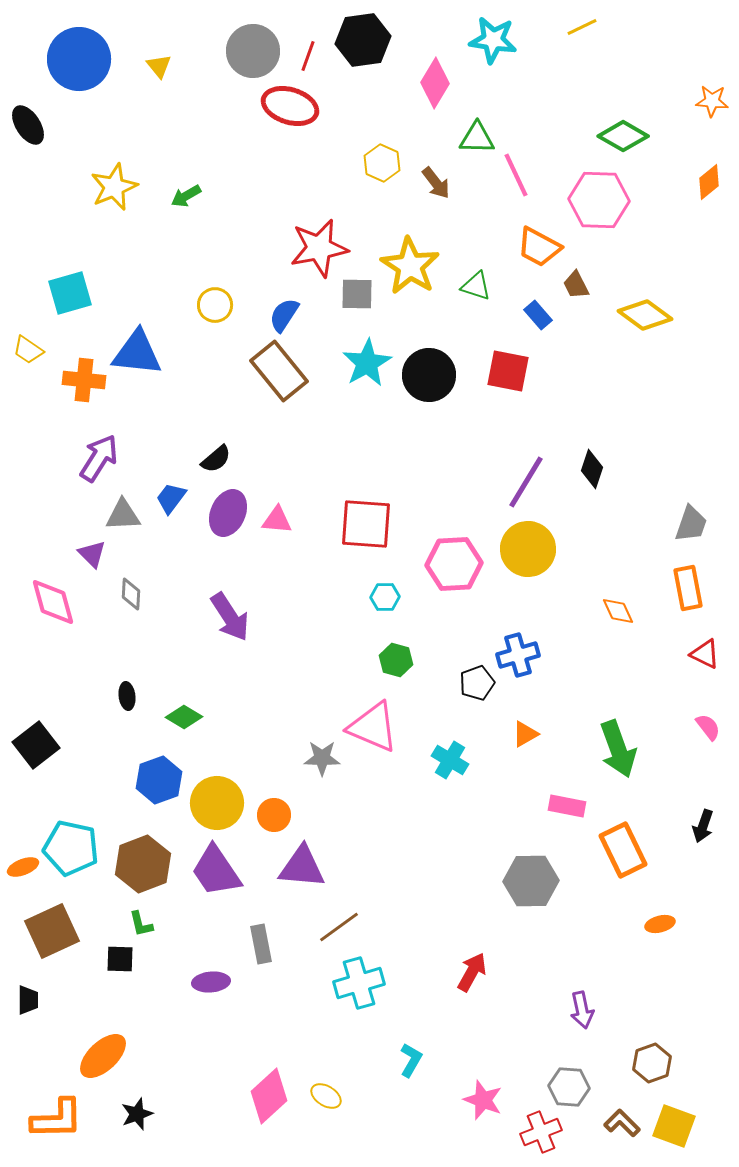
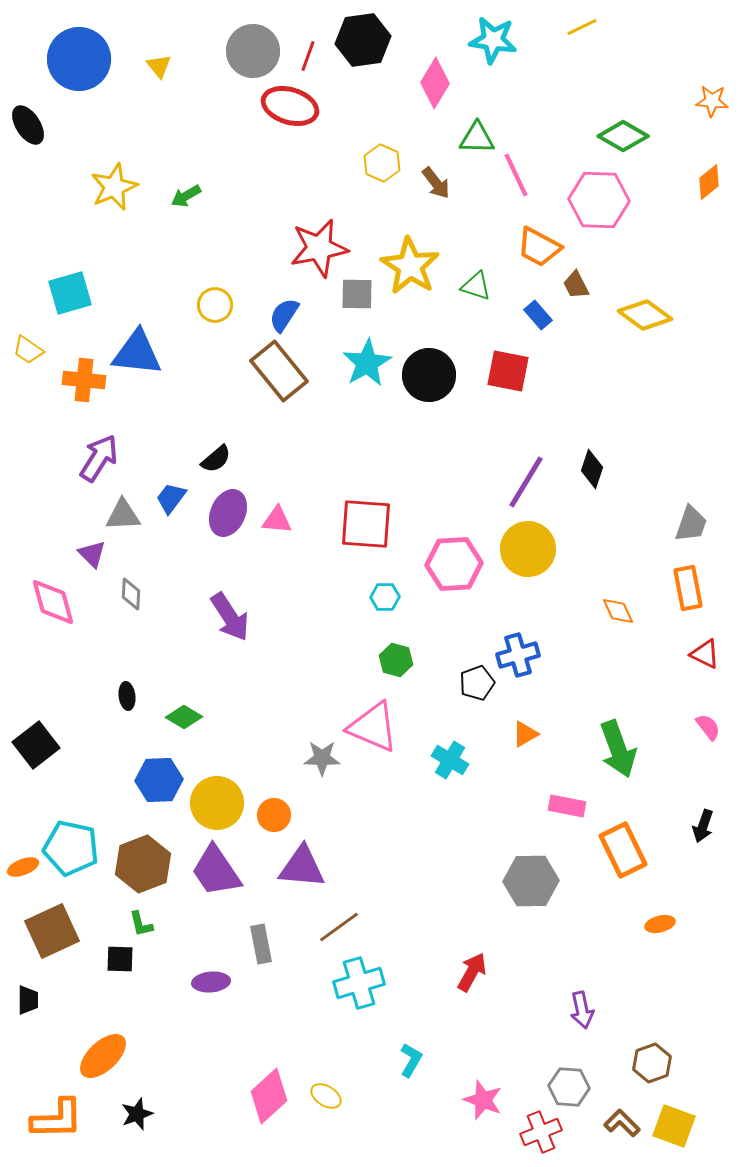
blue hexagon at (159, 780): rotated 18 degrees clockwise
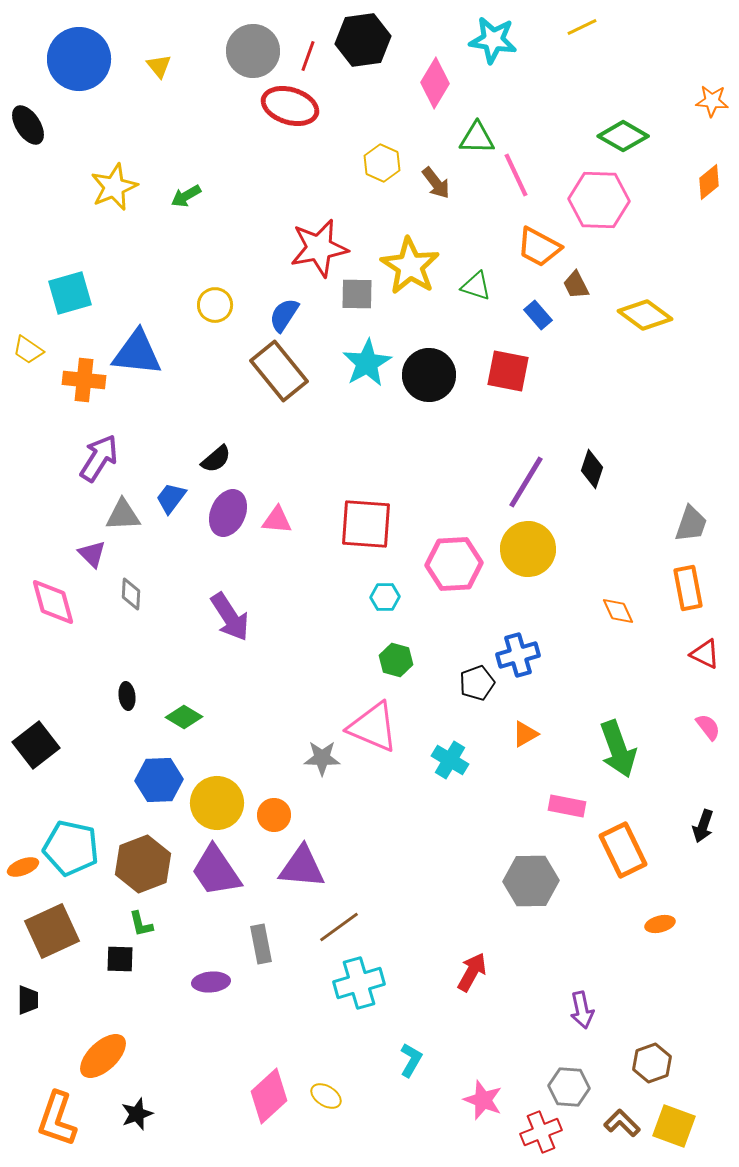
orange L-shape at (57, 1119): rotated 110 degrees clockwise
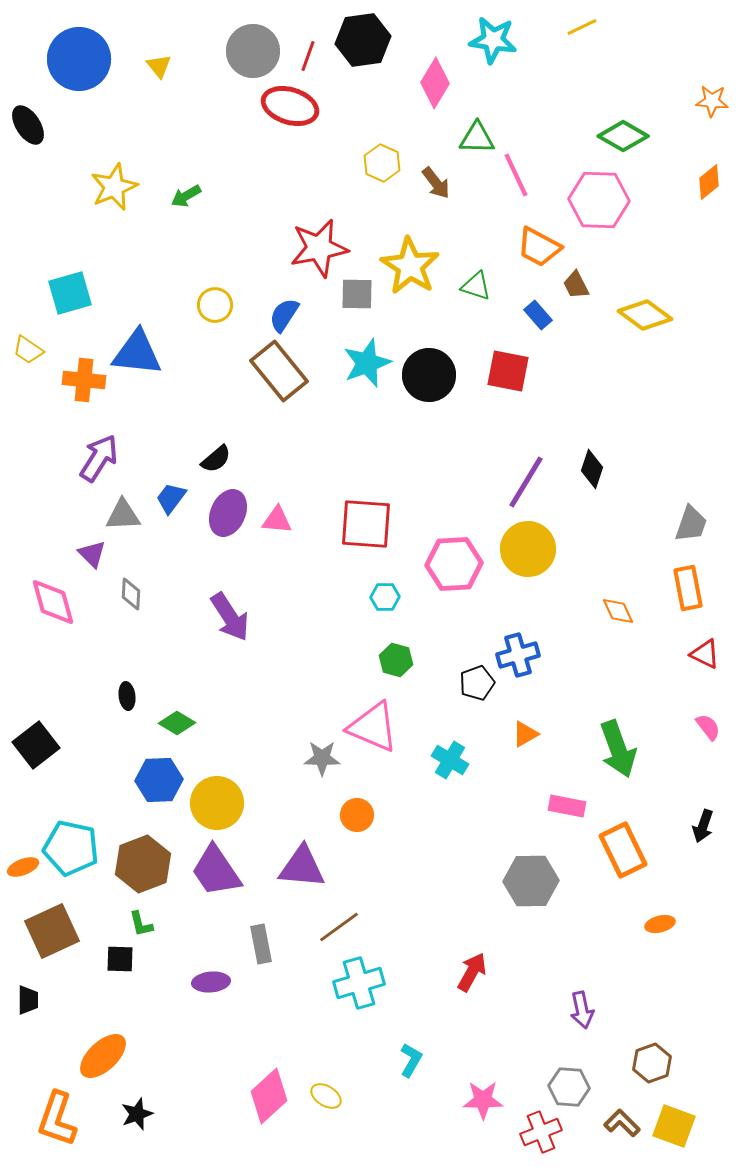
cyan star at (367, 363): rotated 9 degrees clockwise
green diamond at (184, 717): moved 7 px left, 6 px down
orange circle at (274, 815): moved 83 px right
pink star at (483, 1100): rotated 21 degrees counterclockwise
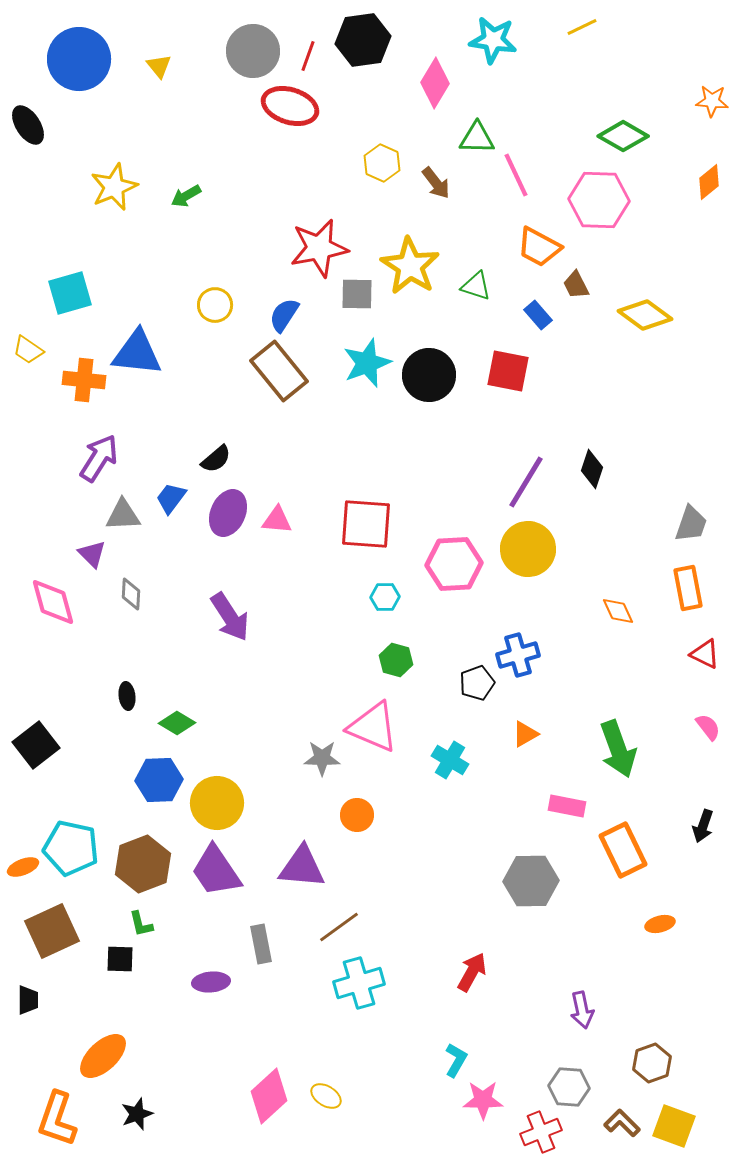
cyan L-shape at (411, 1060): moved 45 px right
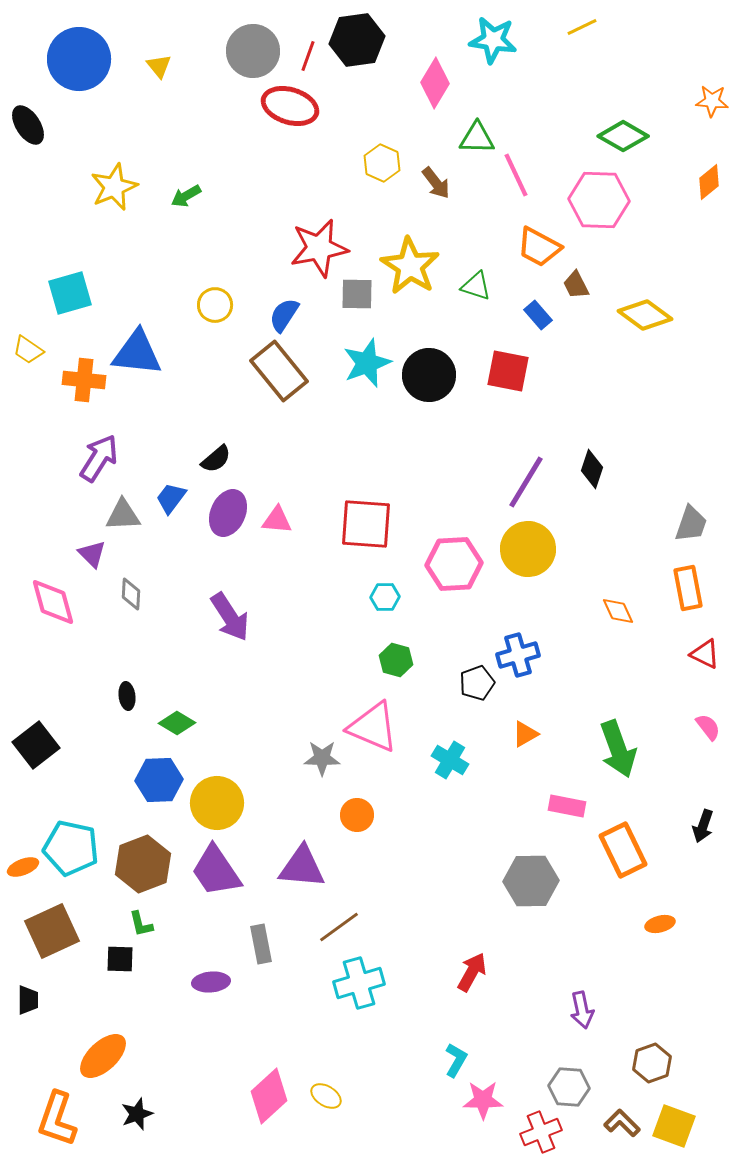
black hexagon at (363, 40): moved 6 px left
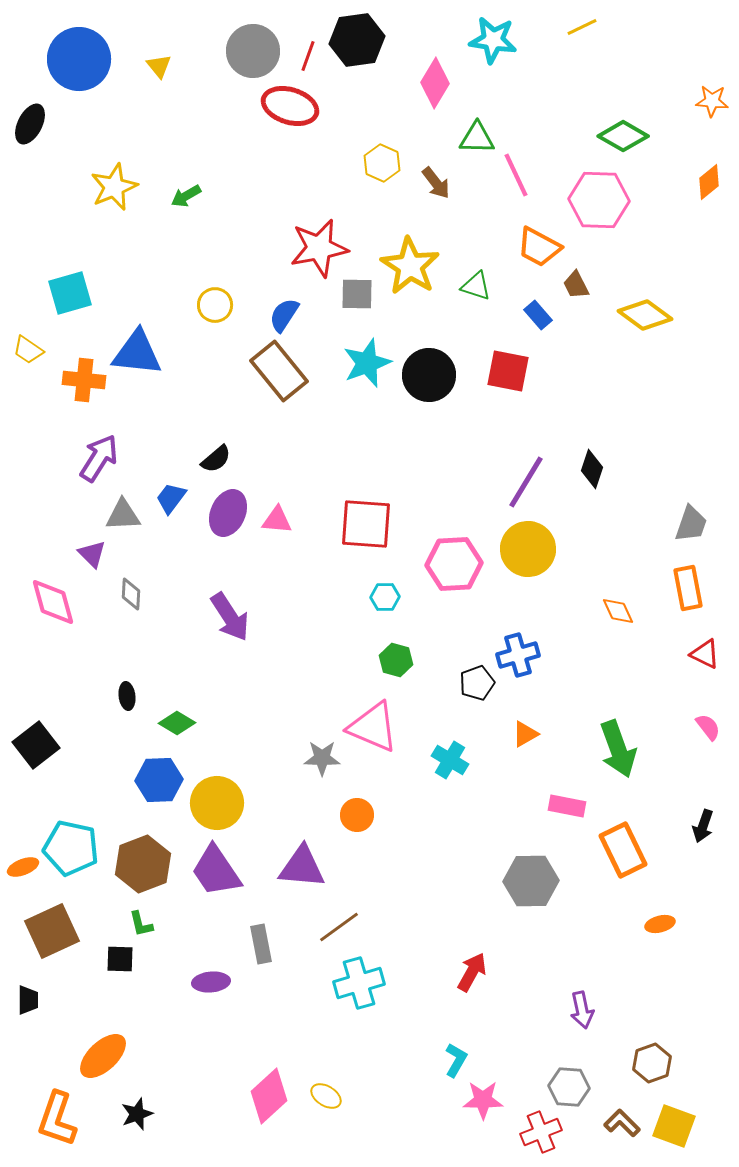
black ellipse at (28, 125): moved 2 px right, 1 px up; rotated 60 degrees clockwise
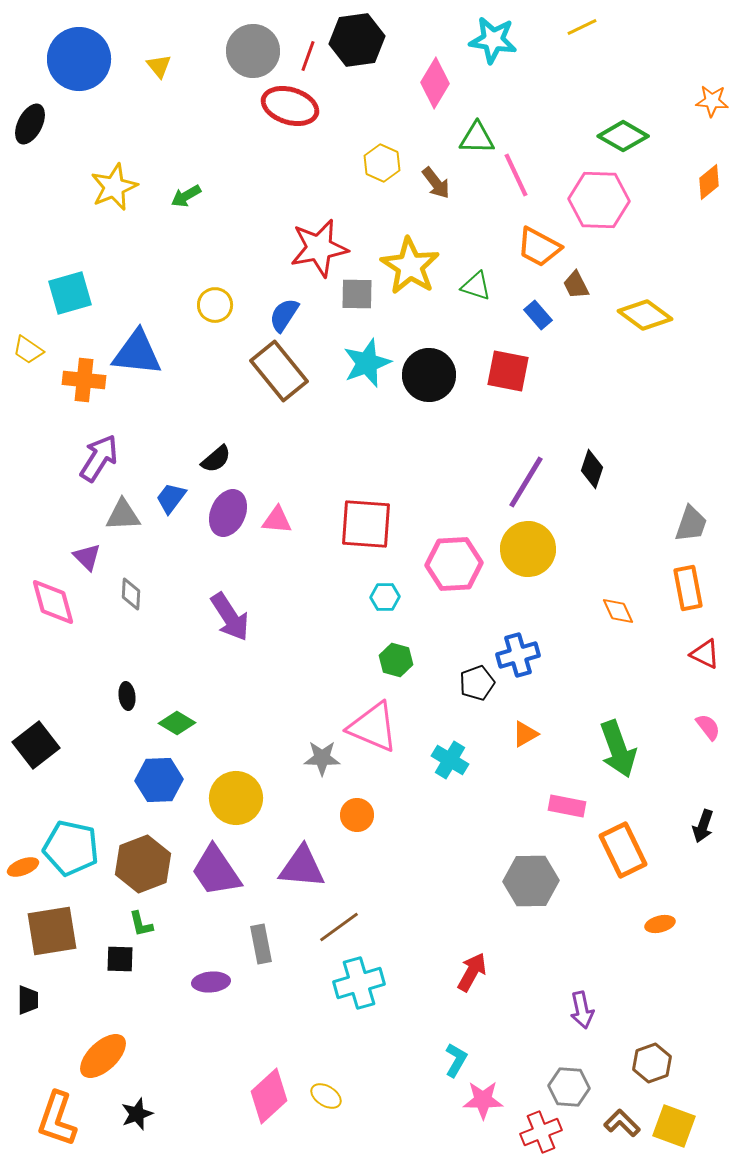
purple triangle at (92, 554): moved 5 px left, 3 px down
yellow circle at (217, 803): moved 19 px right, 5 px up
brown square at (52, 931): rotated 16 degrees clockwise
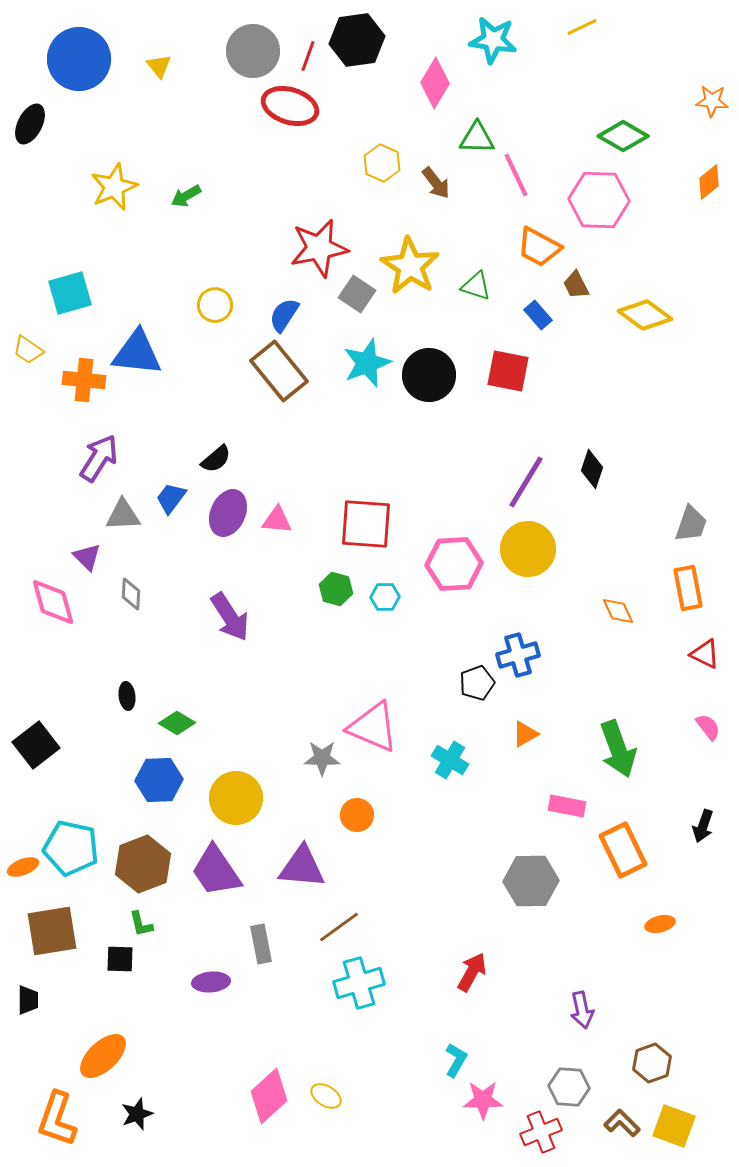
gray square at (357, 294): rotated 33 degrees clockwise
green hexagon at (396, 660): moved 60 px left, 71 px up
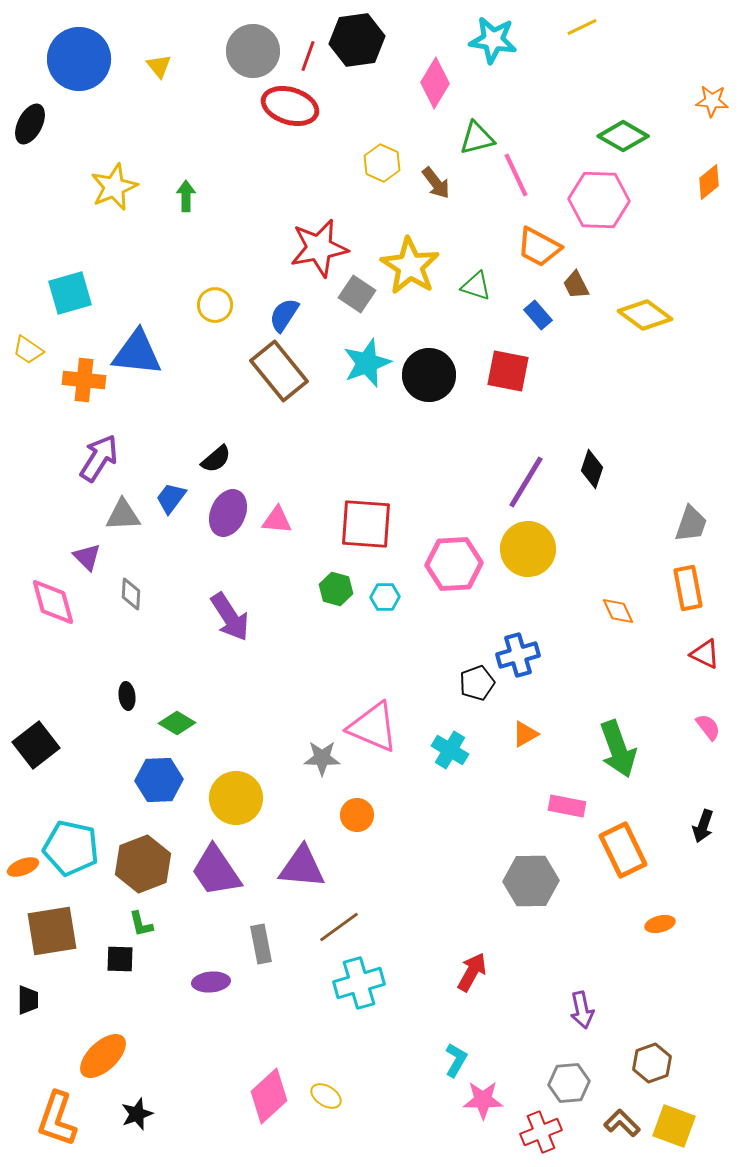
green triangle at (477, 138): rotated 15 degrees counterclockwise
green arrow at (186, 196): rotated 120 degrees clockwise
cyan cross at (450, 760): moved 10 px up
gray hexagon at (569, 1087): moved 4 px up; rotated 9 degrees counterclockwise
